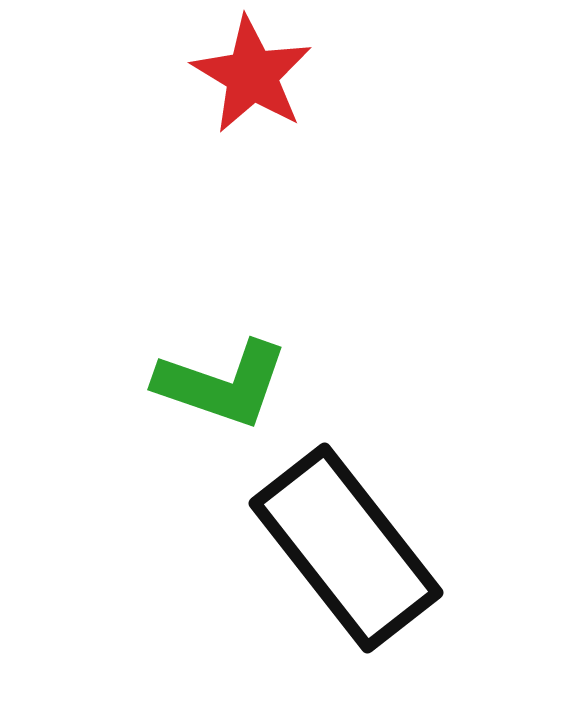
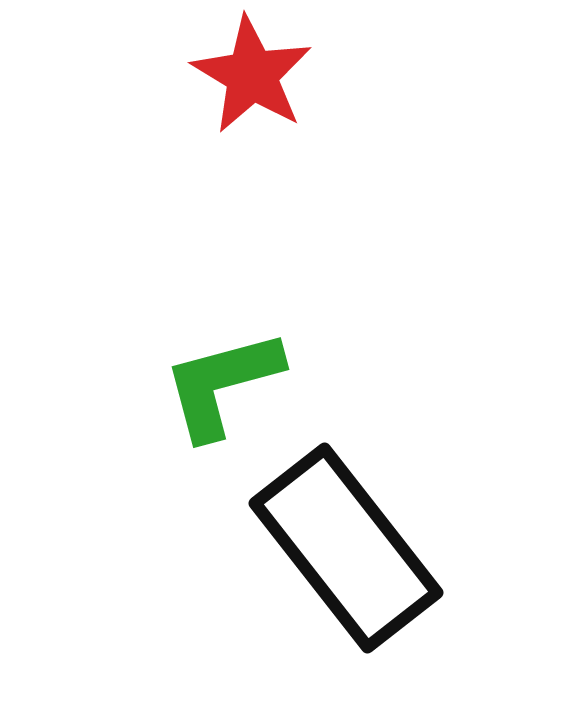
green L-shape: rotated 146 degrees clockwise
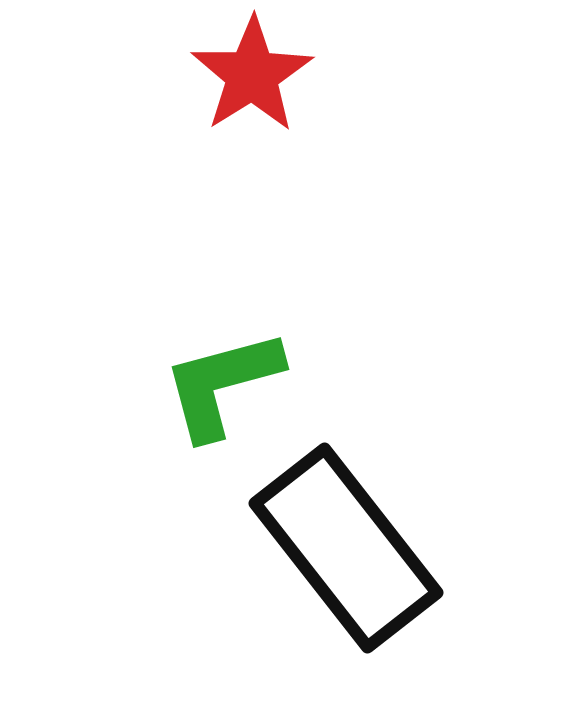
red star: rotated 9 degrees clockwise
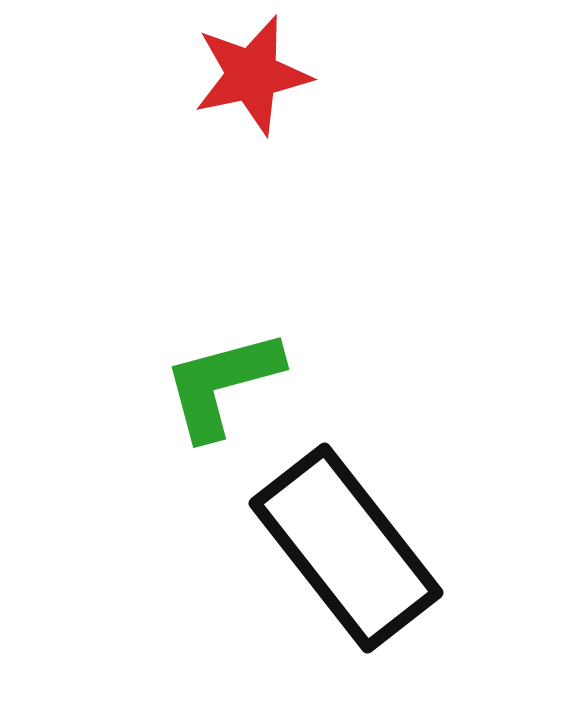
red star: rotated 20 degrees clockwise
